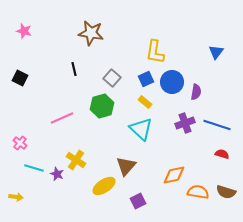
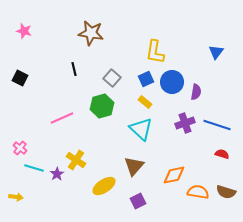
pink cross: moved 5 px down
brown triangle: moved 8 px right
purple star: rotated 16 degrees clockwise
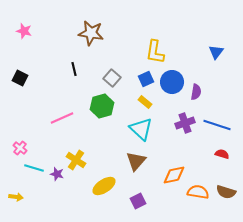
brown triangle: moved 2 px right, 5 px up
purple star: rotated 24 degrees counterclockwise
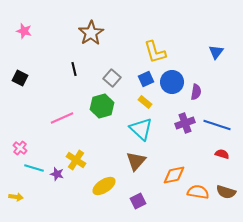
brown star: rotated 30 degrees clockwise
yellow L-shape: rotated 25 degrees counterclockwise
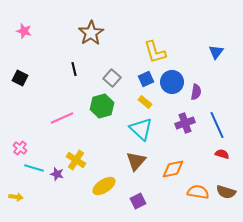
blue line: rotated 48 degrees clockwise
orange diamond: moved 1 px left, 6 px up
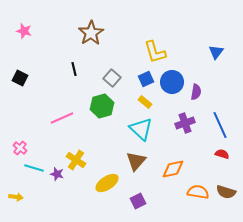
blue line: moved 3 px right
yellow ellipse: moved 3 px right, 3 px up
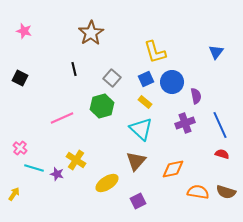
purple semicircle: moved 4 px down; rotated 21 degrees counterclockwise
yellow arrow: moved 2 px left, 3 px up; rotated 64 degrees counterclockwise
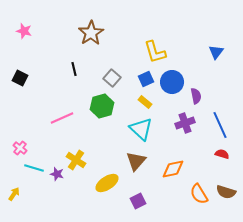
orange semicircle: moved 1 px right, 2 px down; rotated 130 degrees counterclockwise
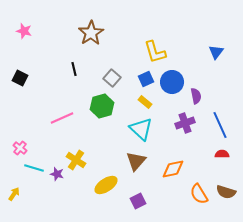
red semicircle: rotated 16 degrees counterclockwise
yellow ellipse: moved 1 px left, 2 px down
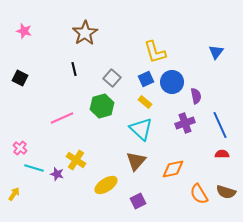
brown star: moved 6 px left
